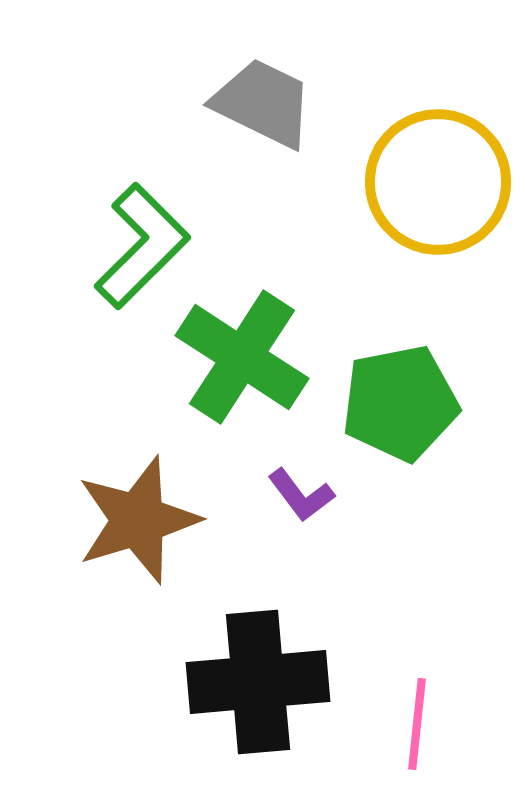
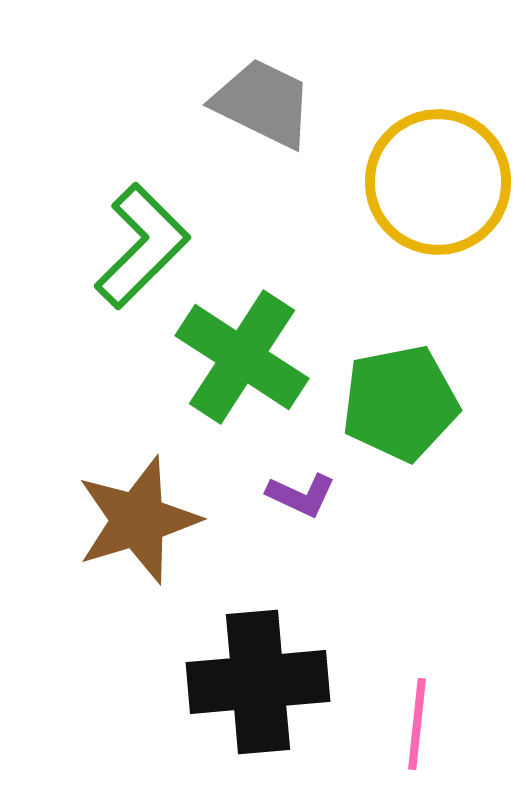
purple L-shape: rotated 28 degrees counterclockwise
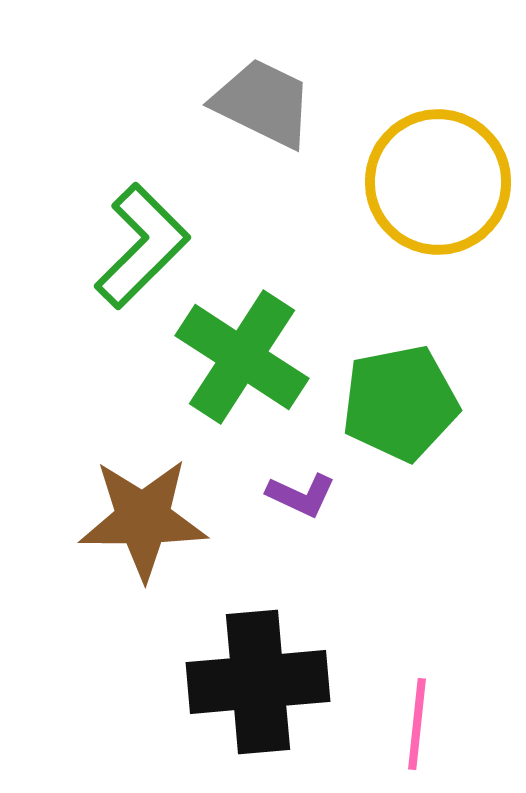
brown star: moved 5 px right, 1 px up; rotated 17 degrees clockwise
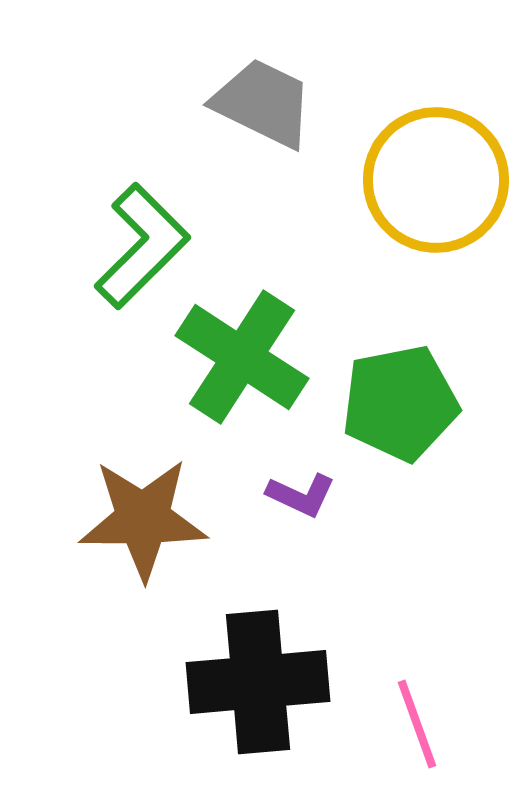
yellow circle: moved 2 px left, 2 px up
pink line: rotated 26 degrees counterclockwise
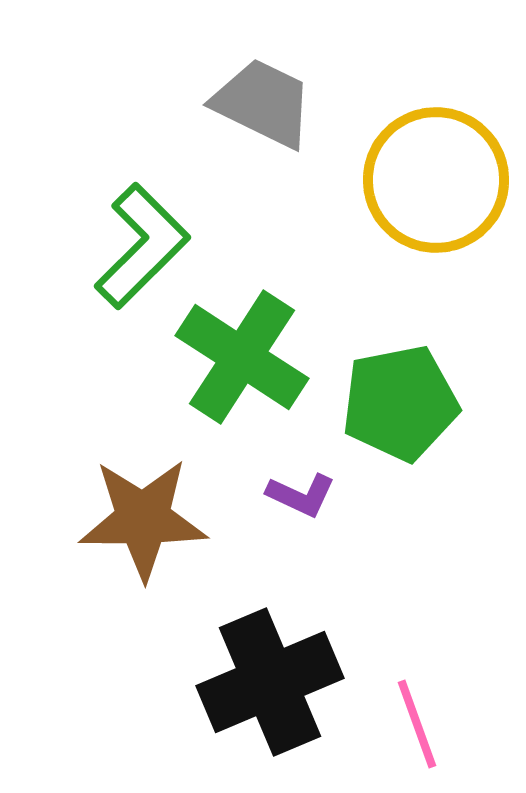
black cross: moved 12 px right; rotated 18 degrees counterclockwise
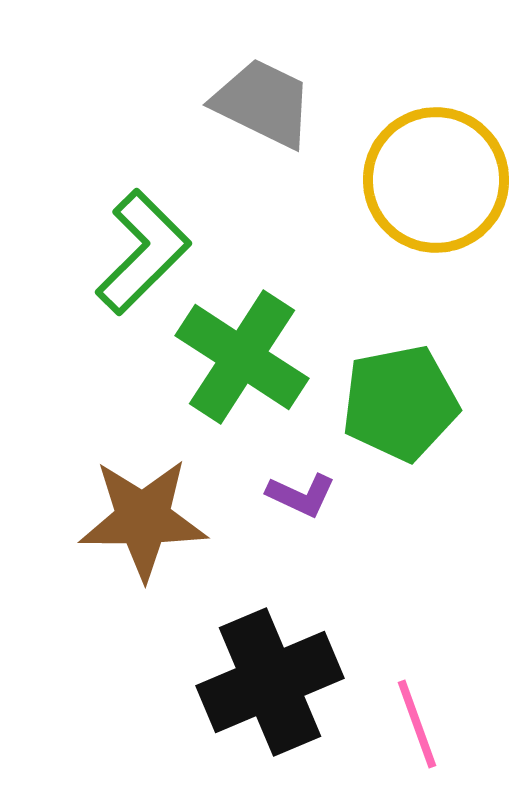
green L-shape: moved 1 px right, 6 px down
